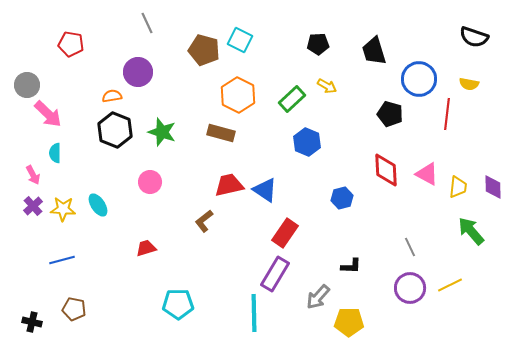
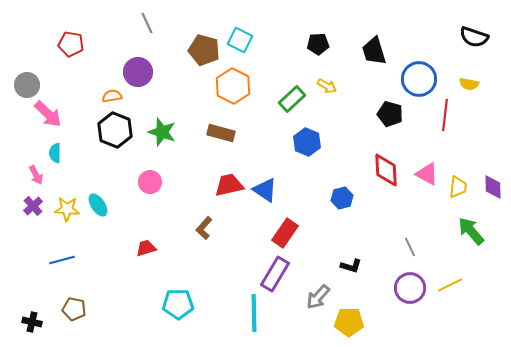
orange hexagon at (238, 95): moved 5 px left, 9 px up
red line at (447, 114): moved 2 px left, 1 px down
pink arrow at (33, 175): moved 3 px right
yellow star at (63, 209): moved 4 px right
brown L-shape at (204, 221): moved 7 px down; rotated 10 degrees counterclockwise
black L-shape at (351, 266): rotated 15 degrees clockwise
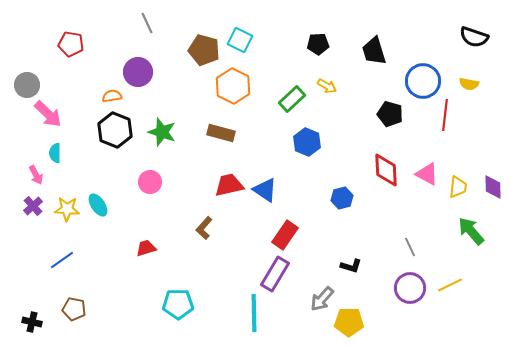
blue circle at (419, 79): moved 4 px right, 2 px down
red rectangle at (285, 233): moved 2 px down
blue line at (62, 260): rotated 20 degrees counterclockwise
gray arrow at (318, 297): moved 4 px right, 2 px down
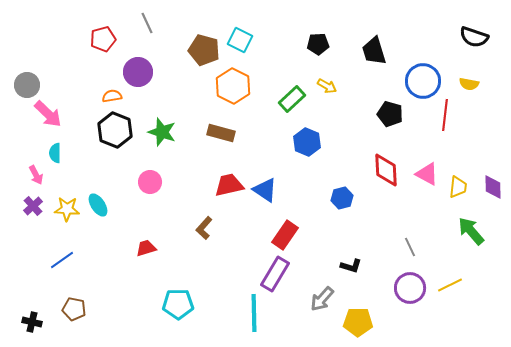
red pentagon at (71, 44): moved 32 px right, 5 px up; rotated 25 degrees counterclockwise
yellow pentagon at (349, 322): moved 9 px right
